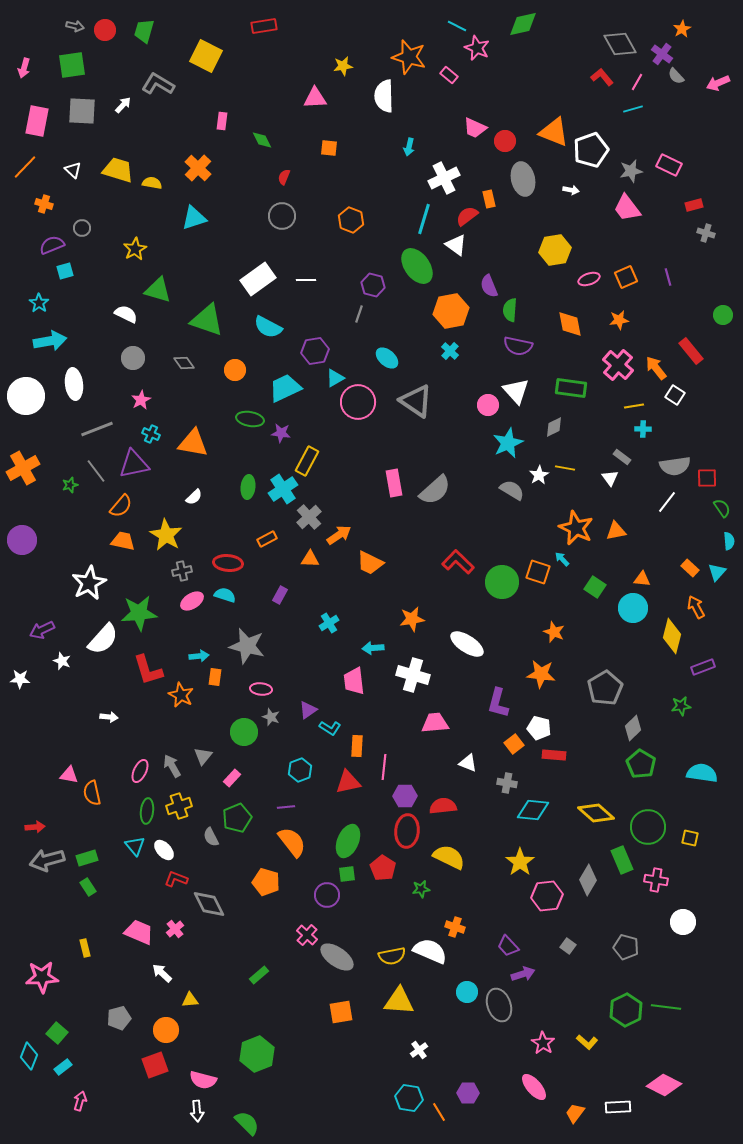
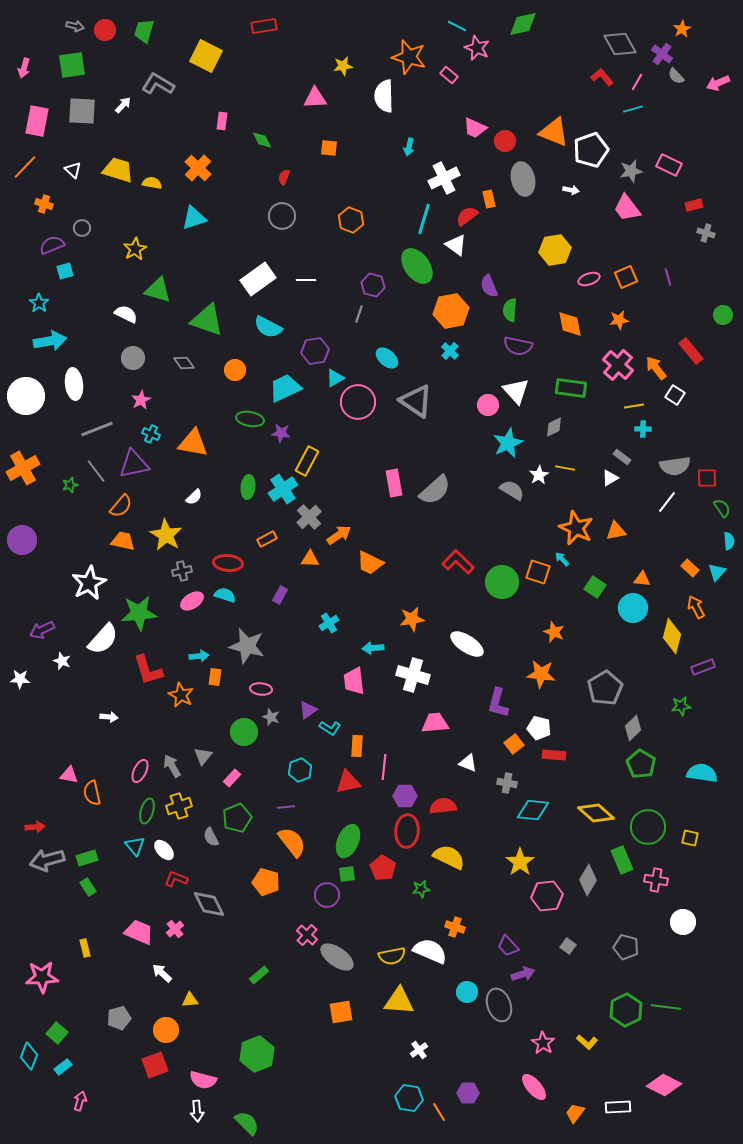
white triangle at (610, 478): rotated 36 degrees clockwise
green ellipse at (147, 811): rotated 10 degrees clockwise
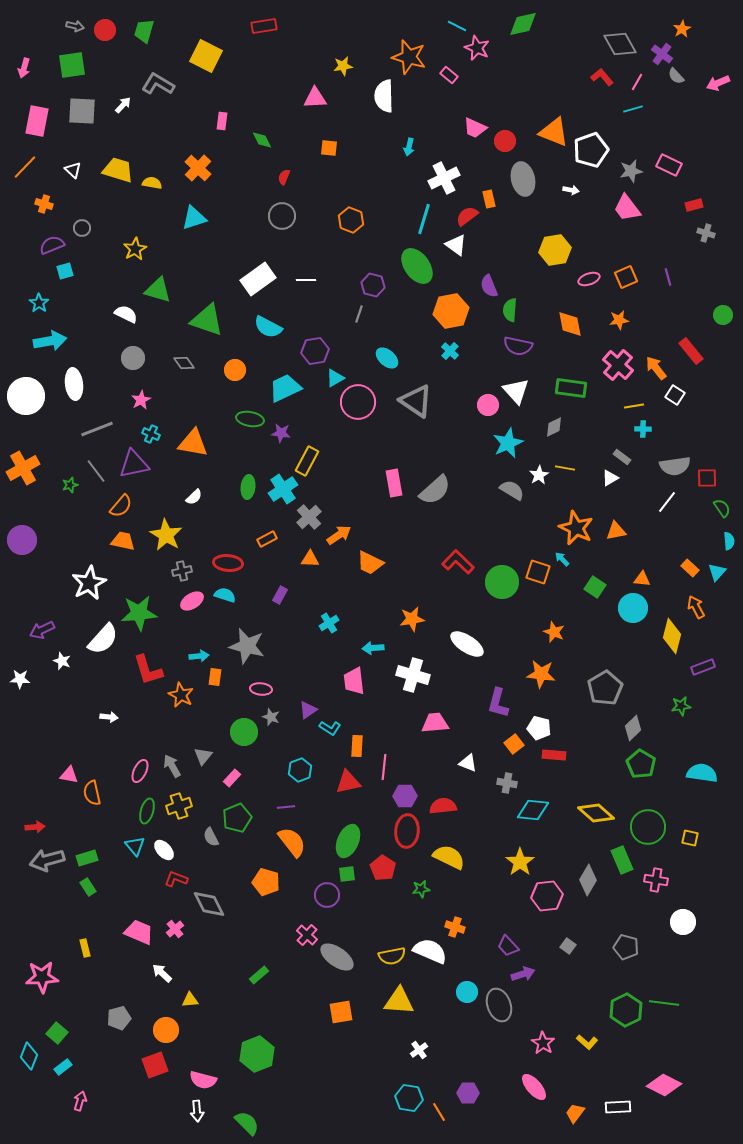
green line at (666, 1007): moved 2 px left, 4 px up
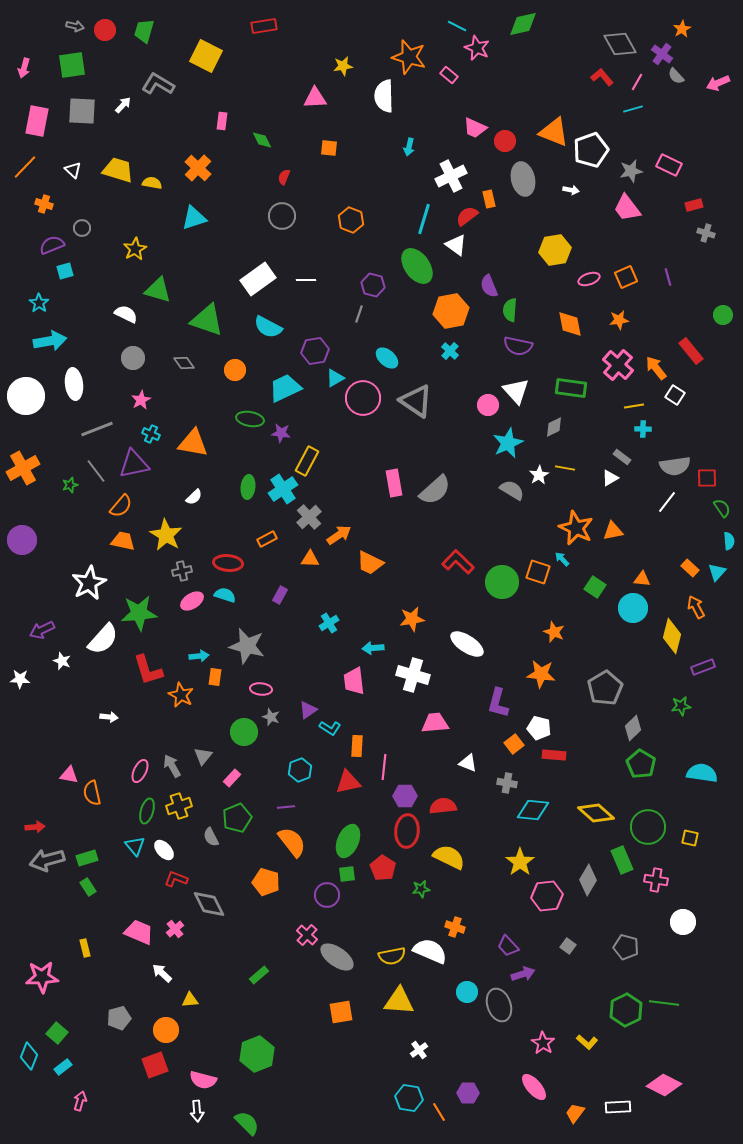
white cross at (444, 178): moved 7 px right, 2 px up
pink circle at (358, 402): moved 5 px right, 4 px up
orange triangle at (616, 531): moved 3 px left
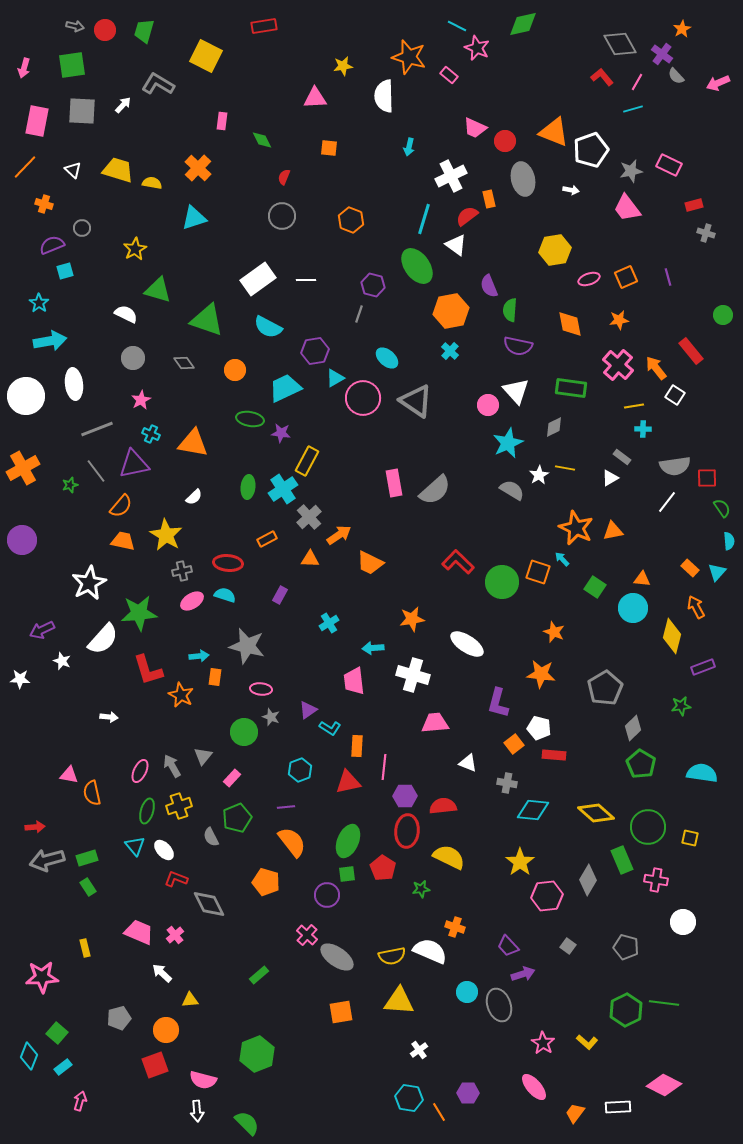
pink cross at (175, 929): moved 6 px down
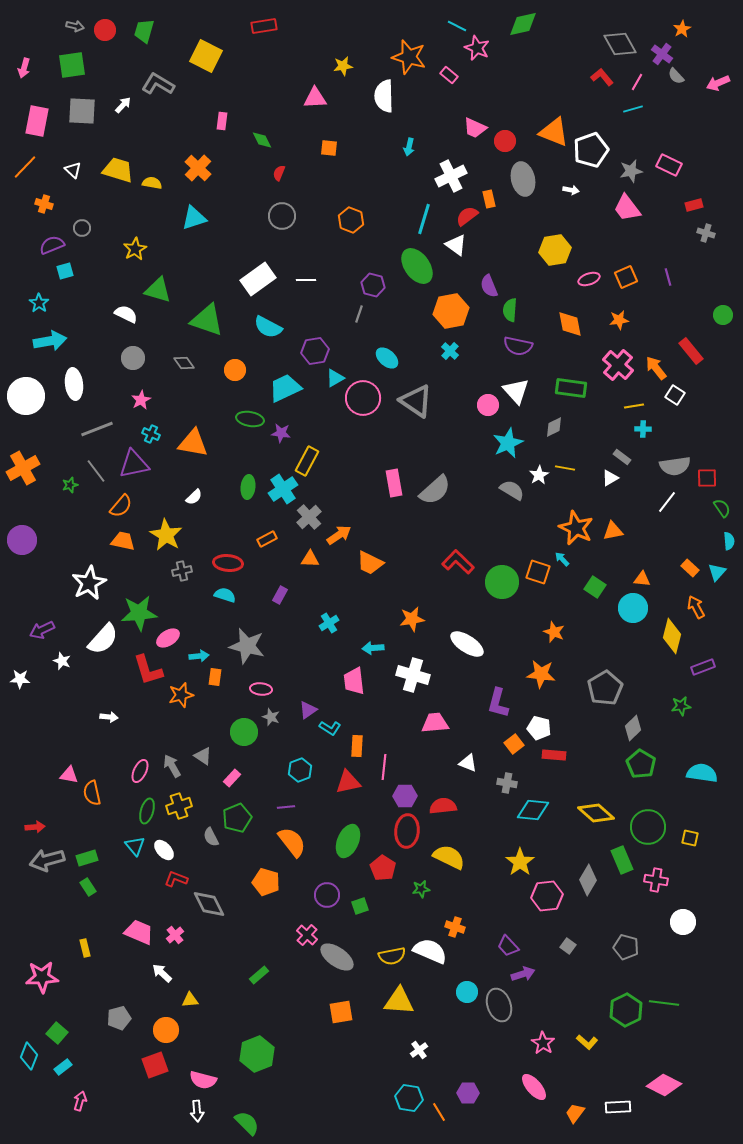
red semicircle at (284, 177): moved 5 px left, 4 px up
pink ellipse at (192, 601): moved 24 px left, 37 px down
orange star at (181, 695): rotated 30 degrees clockwise
gray triangle at (203, 756): rotated 36 degrees counterclockwise
green square at (347, 874): moved 13 px right, 32 px down; rotated 12 degrees counterclockwise
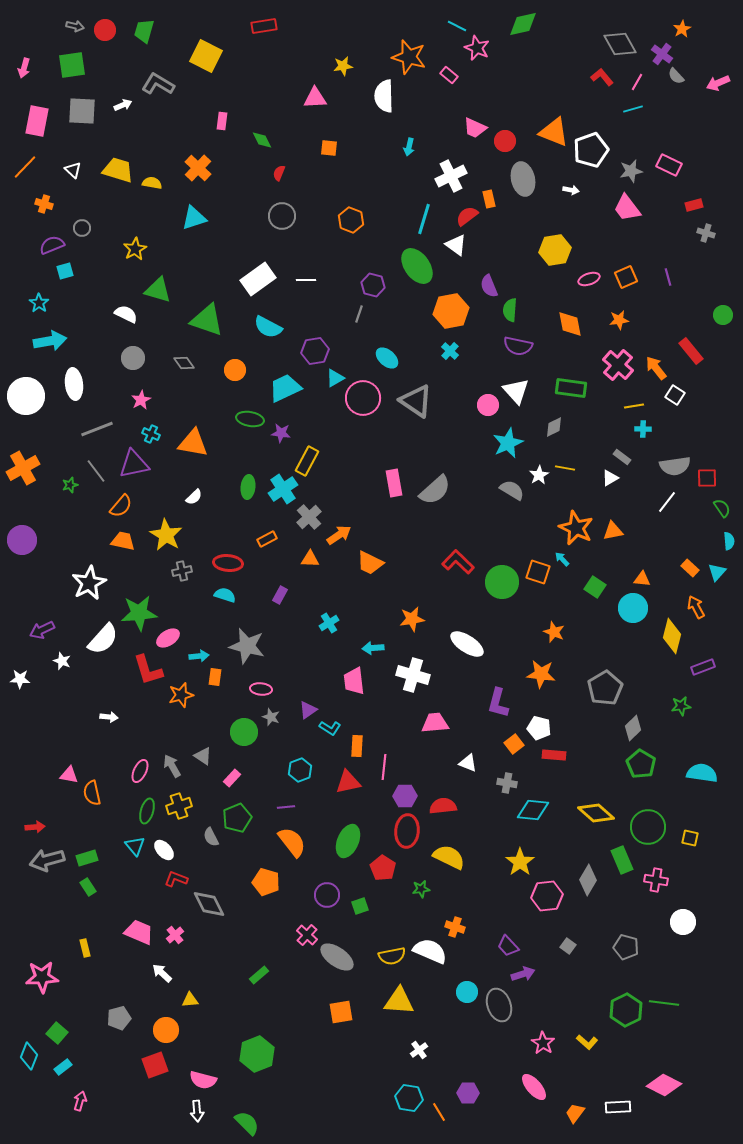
white arrow at (123, 105): rotated 24 degrees clockwise
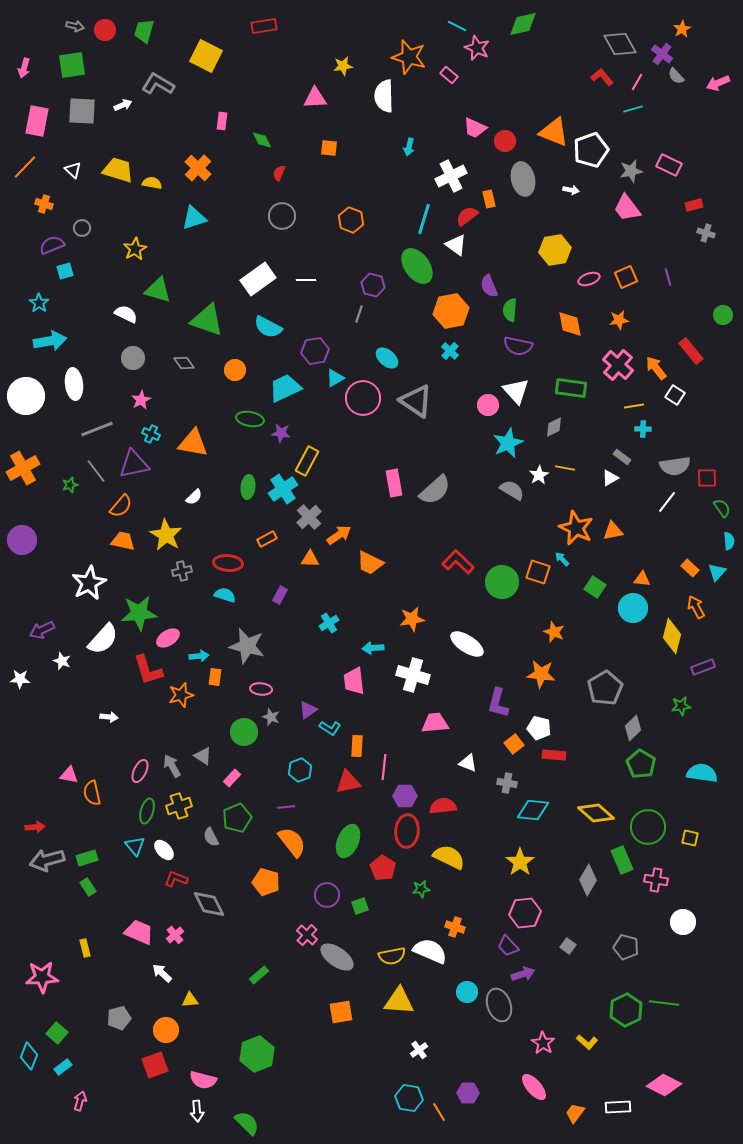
pink hexagon at (547, 896): moved 22 px left, 17 px down
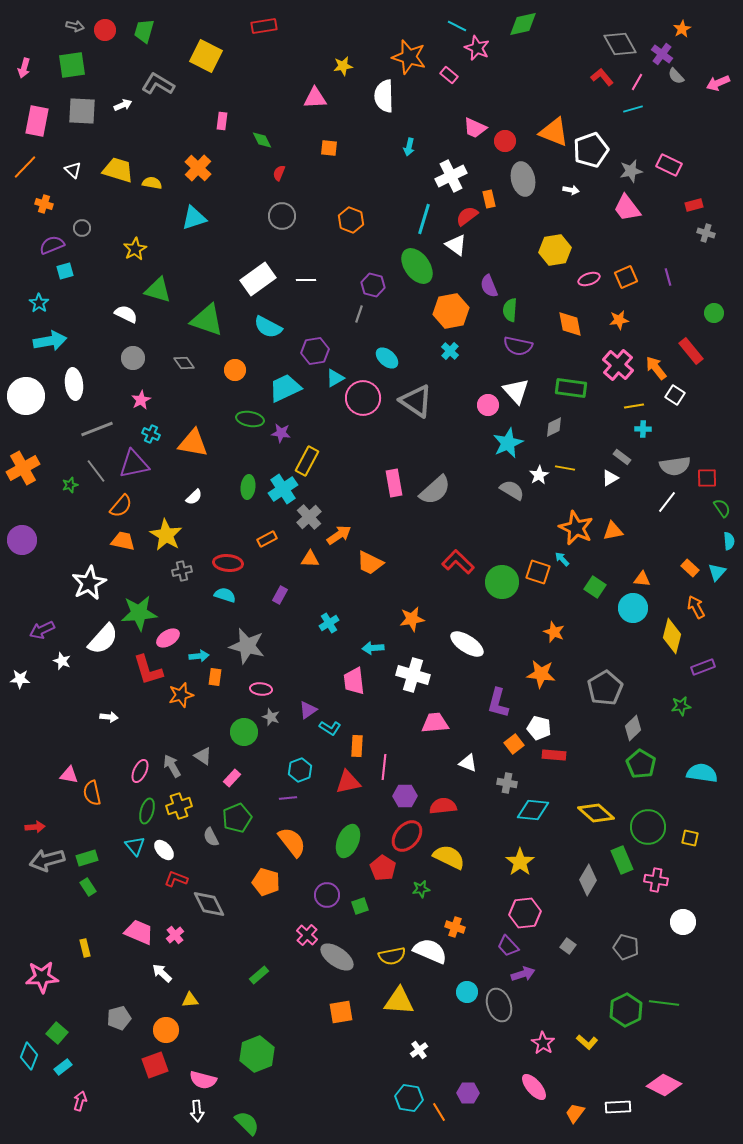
green circle at (723, 315): moved 9 px left, 2 px up
purple line at (286, 807): moved 2 px right, 9 px up
red ellipse at (407, 831): moved 5 px down; rotated 36 degrees clockwise
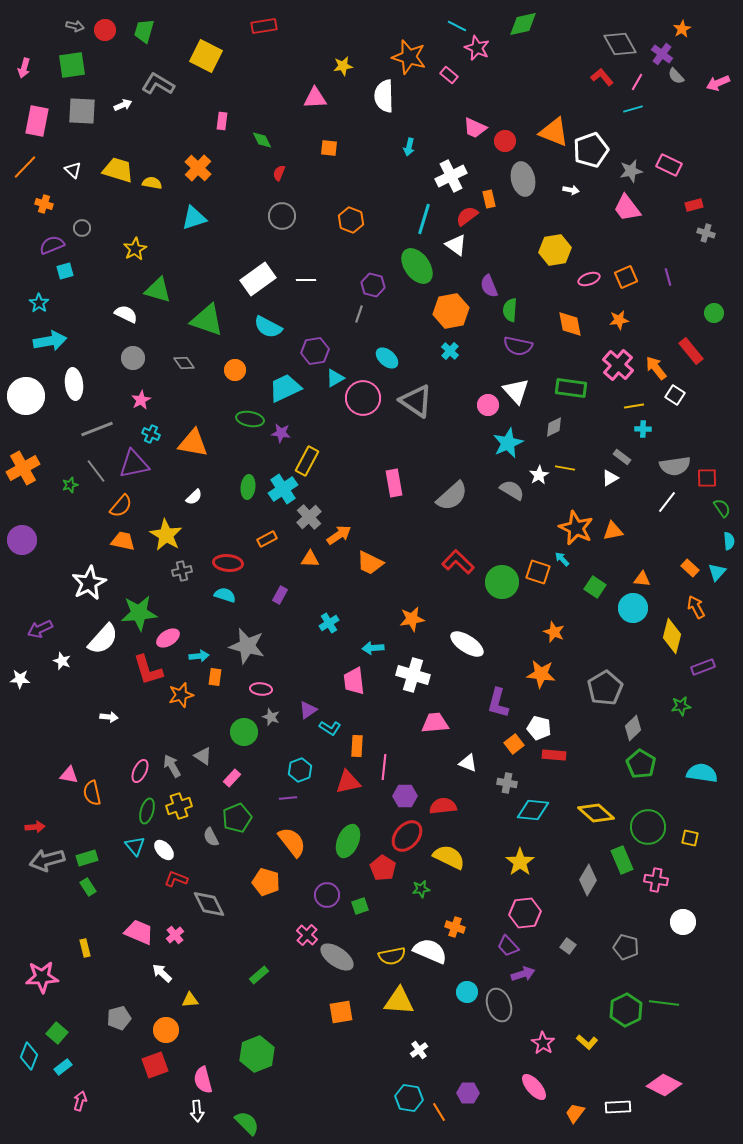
gray semicircle at (435, 490): moved 17 px right, 6 px down
purple arrow at (42, 630): moved 2 px left, 1 px up
pink semicircle at (203, 1080): rotated 60 degrees clockwise
